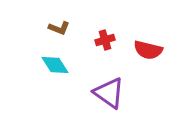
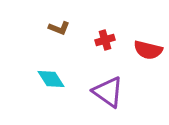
cyan diamond: moved 4 px left, 14 px down
purple triangle: moved 1 px left, 1 px up
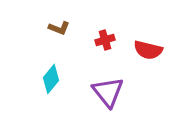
cyan diamond: rotated 72 degrees clockwise
purple triangle: rotated 16 degrees clockwise
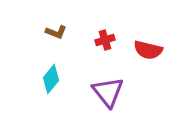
brown L-shape: moved 3 px left, 4 px down
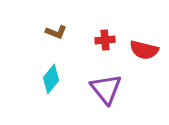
red cross: rotated 12 degrees clockwise
red semicircle: moved 4 px left
purple triangle: moved 2 px left, 3 px up
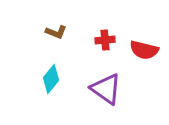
purple triangle: rotated 16 degrees counterclockwise
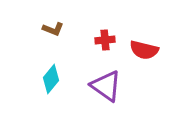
brown L-shape: moved 3 px left, 3 px up
purple triangle: moved 3 px up
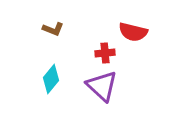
red cross: moved 13 px down
red semicircle: moved 11 px left, 18 px up
purple triangle: moved 4 px left; rotated 8 degrees clockwise
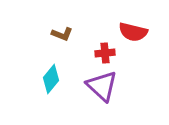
brown L-shape: moved 9 px right, 5 px down
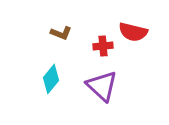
brown L-shape: moved 1 px left, 1 px up
red cross: moved 2 px left, 7 px up
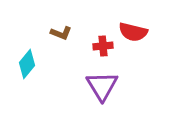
cyan diamond: moved 24 px left, 15 px up
purple triangle: rotated 16 degrees clockwise
